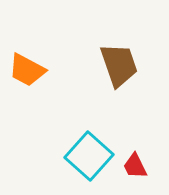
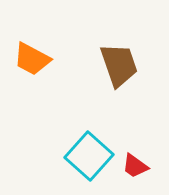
orange trapezoid: moved 5 px right, 11 px up
red trapezoid: rotated 28 degrees counterclockwise
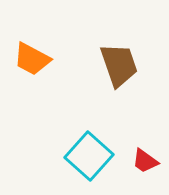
red trapezoid: moved 10 px right, 5 px up
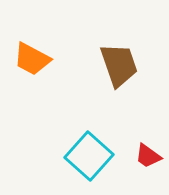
red trapezoid: moved 3 px right, 5 px up
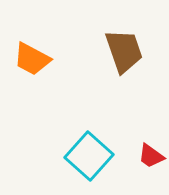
brown trapezoid: moved 5 px right, 14 px up
red trapezoid: moved 3 px right
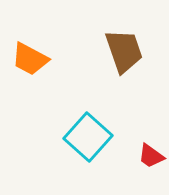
orange trapezoid: moved 2 px left
cyan square: moved 1 px left, 19 px up
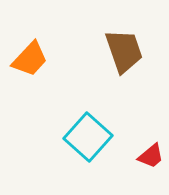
orange trapezoid: rotated 75 degrees counterclockwise
red trapezoid: rotated 76 degrees counterclockwise
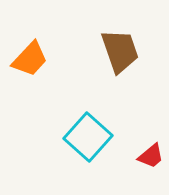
brown trapezoid: moved 4 px left
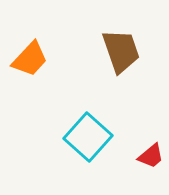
brown trapezoid: moved 1 px right
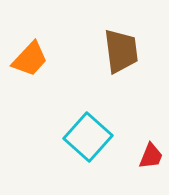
brown trapezoid: rotated 12 degrees clockwise
red trapezoid: rotated 28 degrees counterclockwise
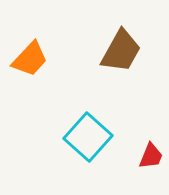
brown trapezoid: rotated 36 degrees clockwise
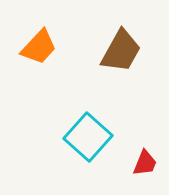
orange trapezoid: moved 9 px right, 12 px up
red trapezoid: moved 6 px left, 7 px down
